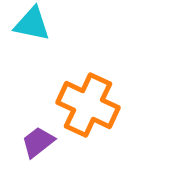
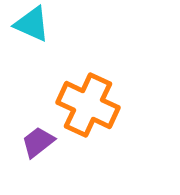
cyan triangle: rotated 12 degrees clockwise
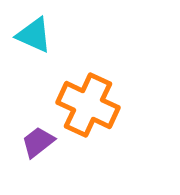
cyan triangle: moved 2 px right, 11 px down
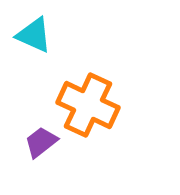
purple trapezoid: moved 3 px right
